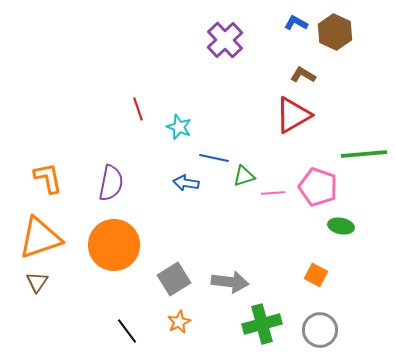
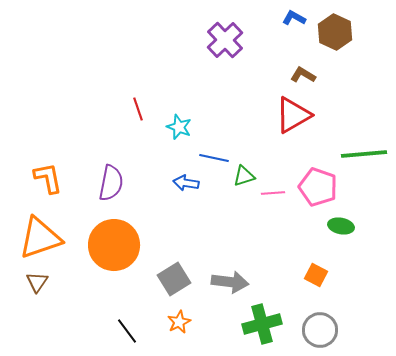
blue L-shape: moved 2 px left, 5 px up
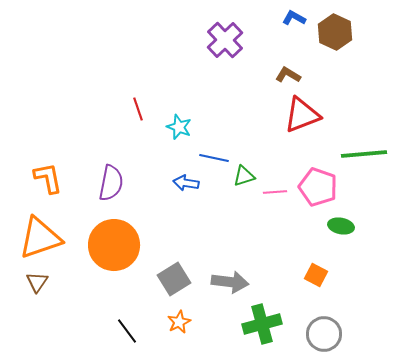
brown L-shape: moved 15 px left
red triangle: moved 9 px right; rotated 9 degrees clockwise
pink line: moved 2 px right, 1 px up
gray circle: moved 4 px right, 4 px down
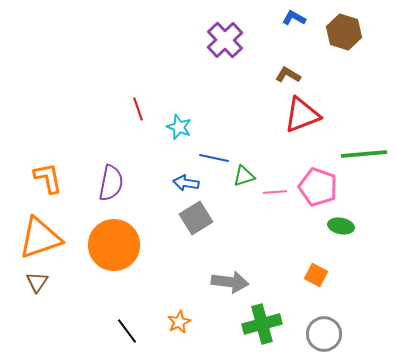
brown hexagon: moved 9 px right; rotated 8 degrees counterclockwise
gray square: moved 22 px right, 61 px up
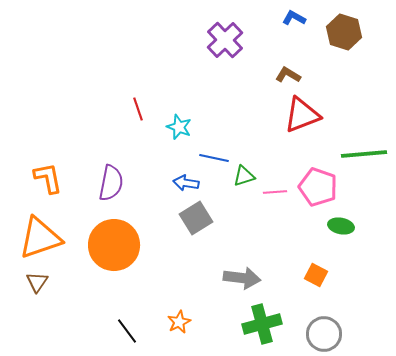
gray arrow: moved 12 px right, 4 px up
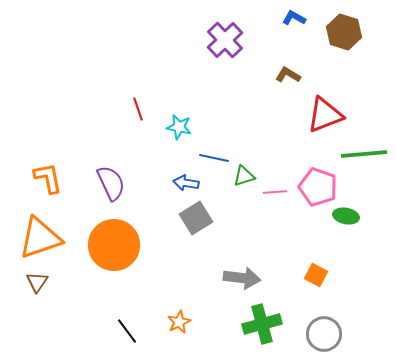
red triangle: moved 23 px right
cyan star: rotated 10 degrees counterclockwise
purple semicircle: rotated 36 degrees counterclockwise
green ellipse: moved 5 px right, 10 px up
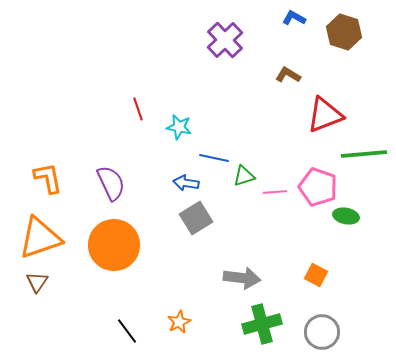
gray circle: moved 2 px left, 2 px up
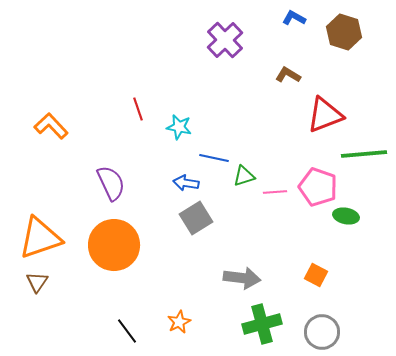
orange L-shape: moved 3 px right, 52 px up; rotated 32 degrees counterclockwise
